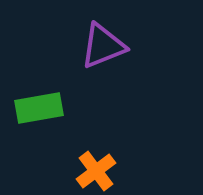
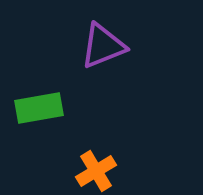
orange cross: rotated 6 degrees clockwise
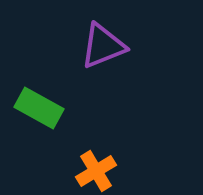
green rectangle: rotated 39 degrees clockwise
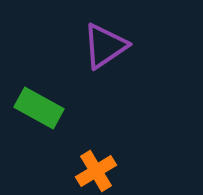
purple triangle: moved 2 px right; rotated 12 degrees counterclockwise
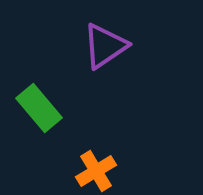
green rectangle: rotated 21 degrees clockwise
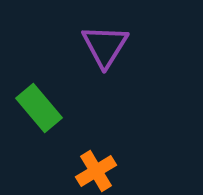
purple triangle: rotated 24 degrees counterclockwise
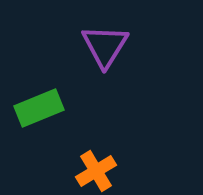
green rectangle: rotated 72 degrees counterclockwise
